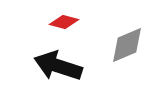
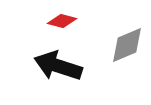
red diamond: moved 2 px left, 1 px up
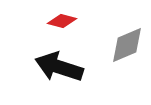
black arrow: moved 1 px right, 1 px down
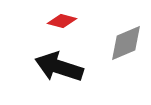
gray diamond: moved 1 px left, 2 px up
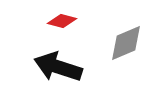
black arrow: moved 1 px left
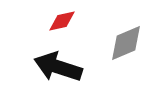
red diamond: rotated 28 degrees counterclockwise
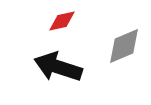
gray diamond: moved 2 px left, 3 px down
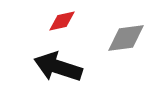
gray diamond: moved 2 px right, 8 px up; rotated 15 degrees clockwise
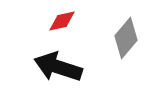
gray diamond: rotated 42 degrees counterclockwise
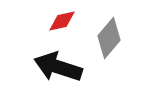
gray diamond: moved 17 px left
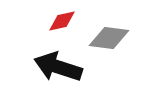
gray diamond: rotated 57 degrees clockwise
